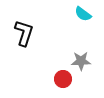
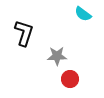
gray star: moved 24 px left, 5 px up
red circle: moved 7 px right
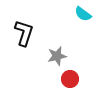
gray star: rotated 12 degrees counterclockwise
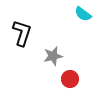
black L-shape: moved 2 px left
gray star: moved 4 px left
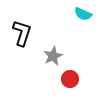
cyan semicircle: rotated 12 degrees counterclockwise
gray star: rotated 12 degrees counterclockwise
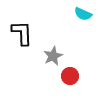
black L-shape: rotated 20 degrees counterclockwise
red circle: moved 3 px up
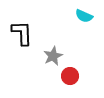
cyan semicircle: moved 1 px right, 2 px down
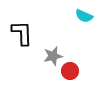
gray star: rotated 12 degrees clockwise
red circle: moved 5 px up
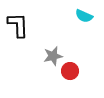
black L-shape: moved 4 px left, 8 px up
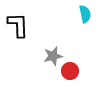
cyan semicircle: moved 1 px right, 2 px up; rotated 126 degrees counterclockwise
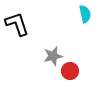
black L-shape: moved 1 px left, 1 px up; rotated 16 degrees counterclockwise
